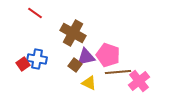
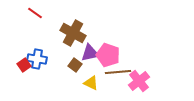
purple triangle: moved 4 px right, 4 px up
red square: moved 1 px right, 1 px down
yellow triangle: moved 2 px right
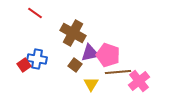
yellow triangle: moved 1 px down; rotated 35 degrees clockwise
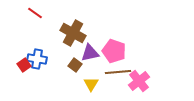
pink pentagon: moved 6 px right, 4 px up
